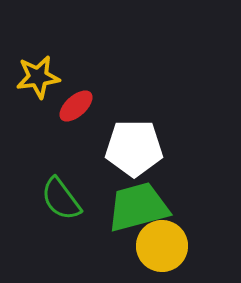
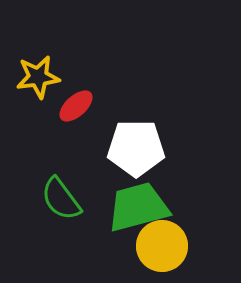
white pentagon: moved 2 px right
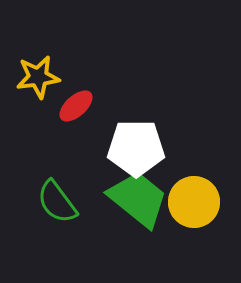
green semicircle: moved 4 px left, 3 px down
green trapezoid: moved 8 px up; rotated 54 degrees clockwise
yellow circle: moved 32 px right, 44 px up
